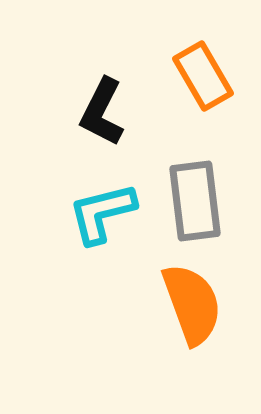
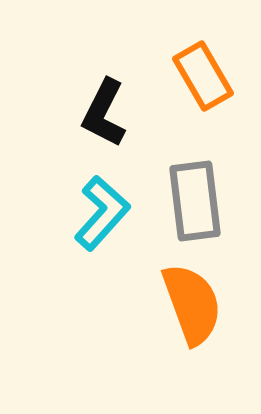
black L-shape: moved 2 px right, 1 px down
cyan L-shape: rotated 146 degrees clockwise
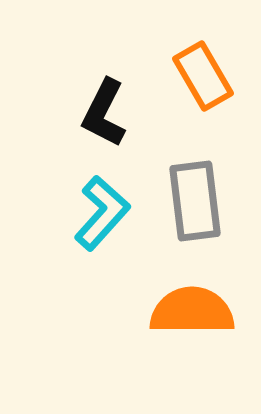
orange semicircle: moved 7 px down; rotated 70 degrees counterclockwise
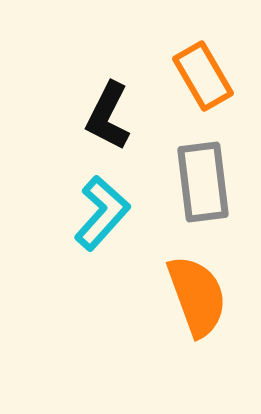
black L-shape: moved 4 px right, 3 px down
gray rectangle: moved 8 px right, 19 px up
orange semicircle: moved 5 px right, 15 px up; rotated 70 degrees clockwise
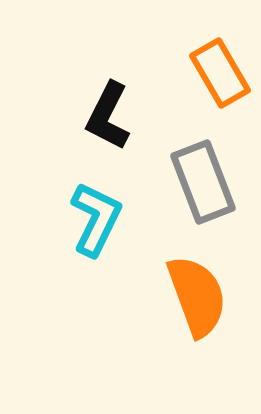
orange rectangle: moved 17 px right, 3 px up
gray rectangle: rotated 14 degrees counterclockwise
cyan L-shape: moved 6 px left, 6 px down; rotated 16 degrees counterclockwise
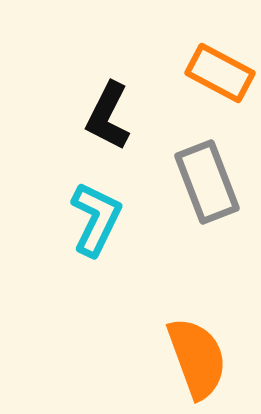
orange rectangle: rotated 32 degrees counterclockwise
gray rectangle: moved 4 px right
orange semicircle: moved 62 px down
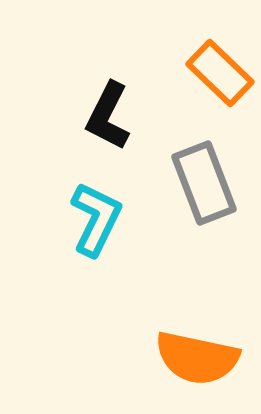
orange rectangle: rotated 16 degrees clockwise
gray rectangle: moved 3 px left, 1 px down
orange semicircle: rotated 122 degrees clockwise
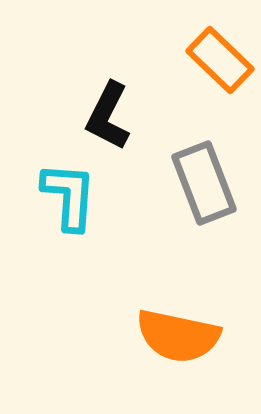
orange rectangle: moved 13 px up
cyan L-shape: moved 27 px left, 23 px up; rotated 22 degrees counterclockwise
orange semicircle: moved 19 px left, 22 px up
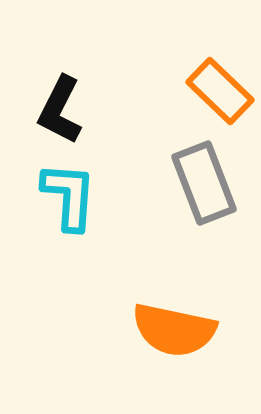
orange rectangle: moved 31 px down
black L-shape: moved 48 px left, 6 px up
orange semicircle: moved 4 px left, 6 px up
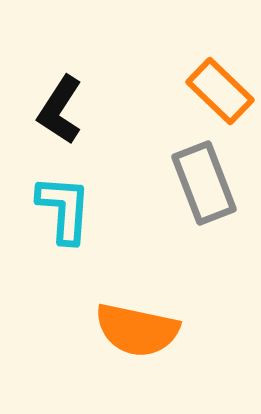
black L-shape: rotated 6 degrees clockwise
cyan L-shape: moved 5 px left, 13 px down
orange semicircle: moved 37 px left
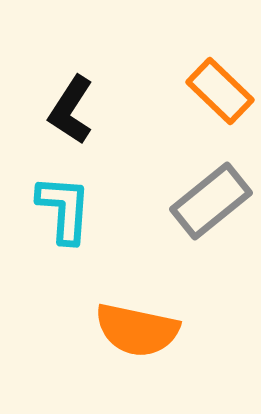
black L-shape: moved 11 px right
gray rectangle: moved 7 px right, 18 px down; rotated 72 degrees clockwise
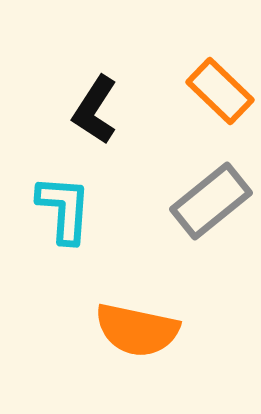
black L-shape: moved 24 px right
